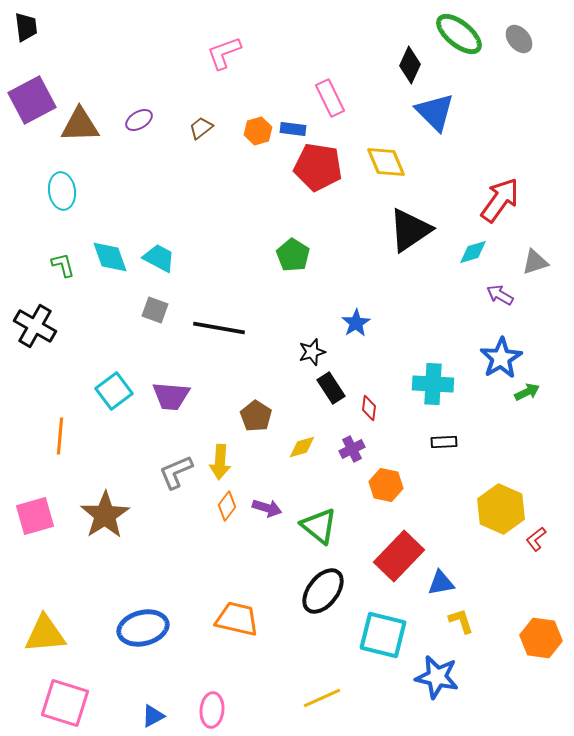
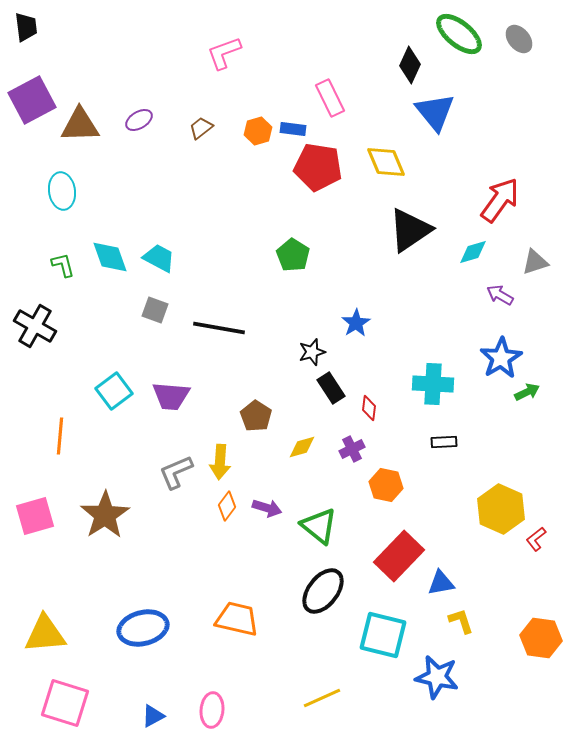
blue triangle at (435, 112): rotated 6 degrees clockwise
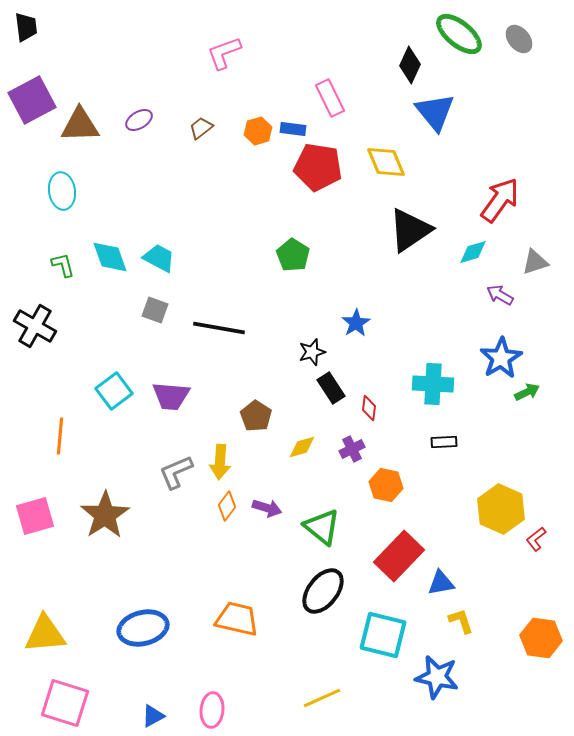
green triangle at (319, 526): moved 3 px right, 1 px down
